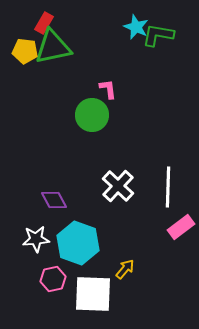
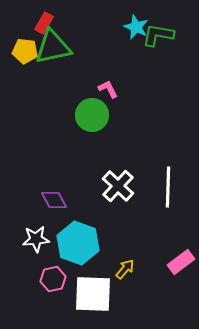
pink L-shape: rotated 20 degrees counterclockwise
pink rectangle: moved 35 px down
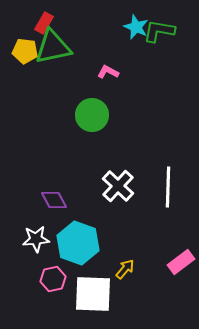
green L-shape: moved 1 px right, 4 px up
pink L-shape: moved 17 px up; rotated 35 degrees counterclockwise
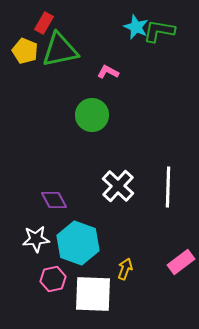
green triangle: moved 7 px right, 3 px down
yellow pentagon: rotated 15 degrees clockwise
yellow arrow: rotated 20 degrees counterclockwise
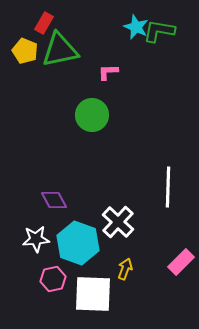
pink L-shape: rotated 30 degrees counterclockwise
white cross: moved 36 px down
pink rectangle: rotated 8 degrees counterclockwise
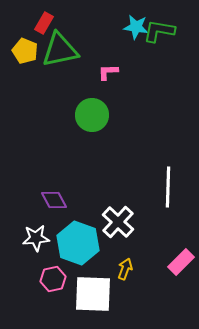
cyan star: rotated 15 degrees counterclockwise
white star: moved 1 px up
